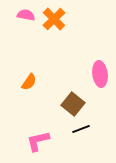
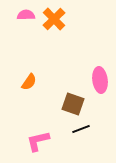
pink semicircle: rotated 12 degrees counterclockwise
pink ellipse: moved 6 px down
brown square: rotated 20 degrees counterclockwise
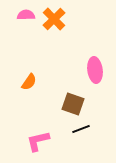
pink ellipse: moved 5 px left, 10 px up
